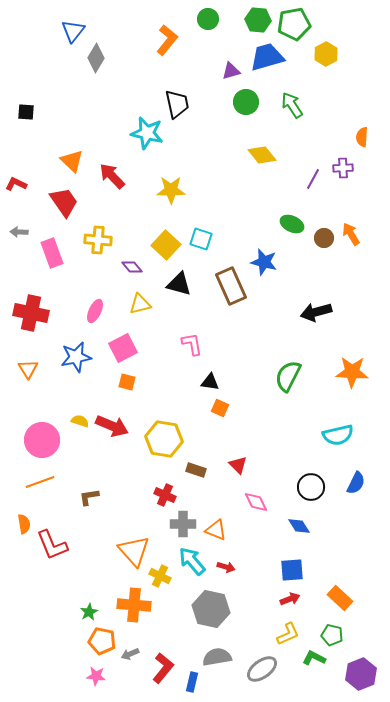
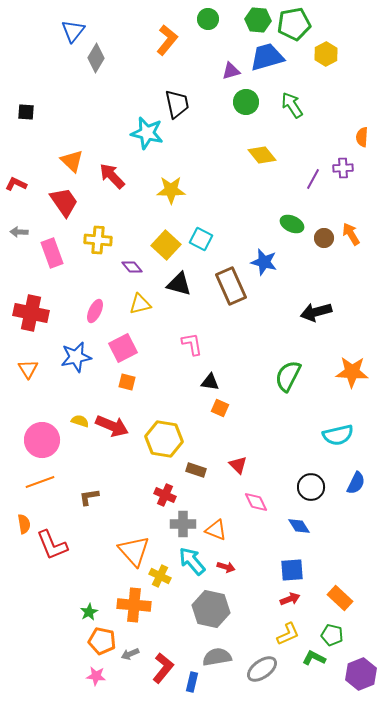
cyan square at (201, 239): rotated 10 degrees clockwise
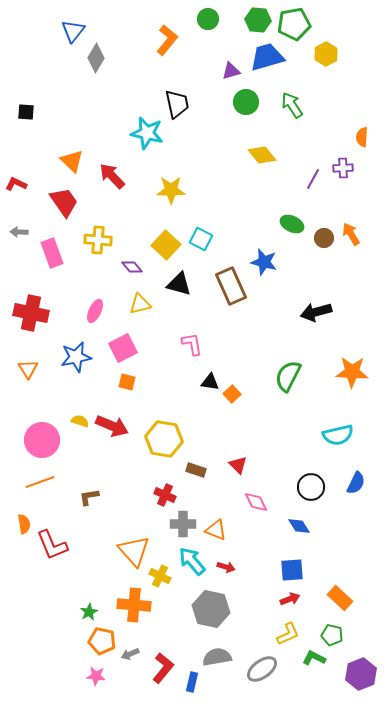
orange square at (220, 408): moved 12 px right, 14 px up; rotated 24 degrees clockwise
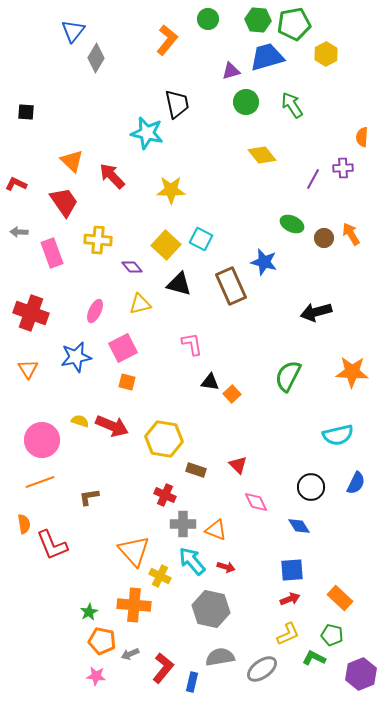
red cross at (31, 313): rotated 8 degrees clockwise
gray semicircle at (217, 657): moved 3 px right
